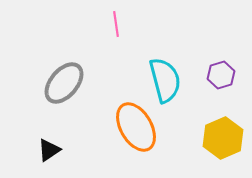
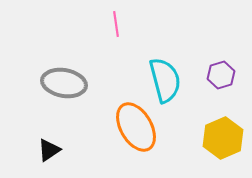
gray ellipse: rotated 60 degrees clockwise
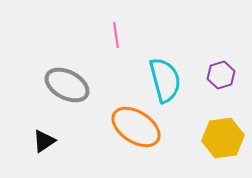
pink line: moved 11 px down
gray ellipse: moved 3 px right, 2 px down; rotated 18 degrees clockwise
orange ellipse: rotated 27 degrees counterclockwise
yellow hexagon: rotated 15 degrees clockwise
black triangle: moved 5 px left, 9 px up
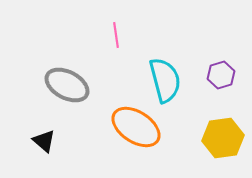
black triangle: rotated 45 degrees counterclockwise
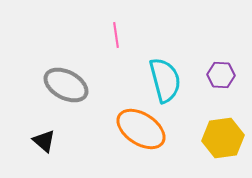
purple hexagon: rotated 20 degrees clockwise
gray ellipse: moved 1 px left
orange ellipse: moved 5 px right, 2 px down
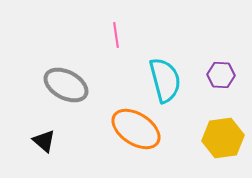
orange ellipse: moved 5 px left
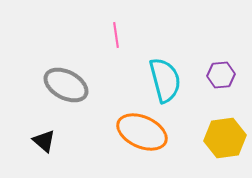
purple hexagon: rotated 8 degrees counterclockwise
orange ellipse: moved 6 px right, 3 px down; rotated 9 degrees counterclockwise
yellow hexagon: moved 2 px right
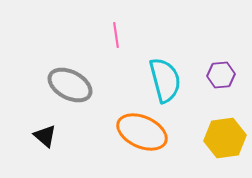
gray ellipse: moved 4 px right
black triangle: moved 1 px right, 5 px up
